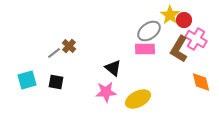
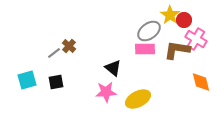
brown L-shape: moved 2 px left, 1 px down; rotated 68 degrees clockwise
black square: rotated 21 degrees counterclockwise
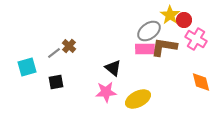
brown L-shape: moved 13 px left, 3 px up
cyan square: moved 13 px up
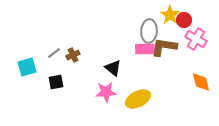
gray ellipse: rotated 50 degrees counterclockwise
brown cross: moved 4 px right, 9 px down; rotated 24 degrees clockwise
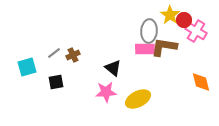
pink cross: moved 8 px up
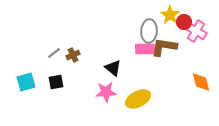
red circle: moved 2 px down
cyan square: moved 1 px left, 15 px down
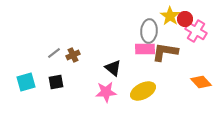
yellow star: moved 1 px down
red circle: moved 1 px right, 3 px up
brown L-shape: moved 1 px right, 5 px down
orange diamond: rotated 30 degrees counterclockwise
yellow ellipse: moved 5 px right, 8 px up
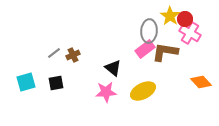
pink cross: moved 6 px left, 2 px down
pink rectangle: rotated 36 degrees counterclockwise
black square: moved 1 px down
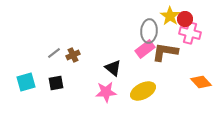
pink cross: rotated 15 degrees counterclockwise
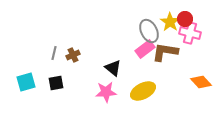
yellow star: moved 6 px down
gray ellipse: rotated 30 degrees counterclockwise
gray line: rotated 40 degrees counterclockwise
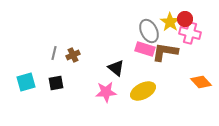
pink rectangle: rotated 54 degrees clockwise
black triangle: moved 3 px right
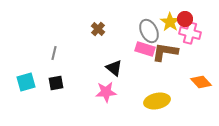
brown cross: moved 25 px right, 26 px up; rotated 24 degrees counterclockwise
black triangle: moved 2 px left
yellow ellipse: moved 14 px right, 10 px down; rotated 15 degrees clockwise
